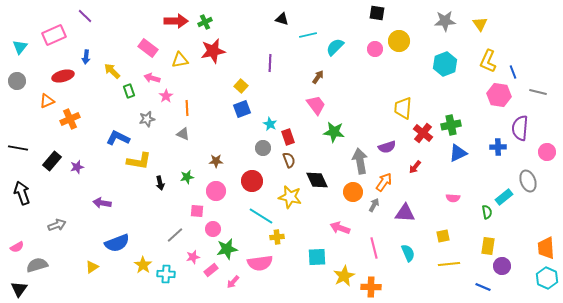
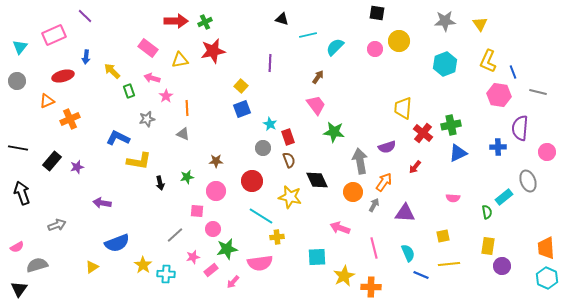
blue line at (483, 287): moved 62 px left, 12 px up
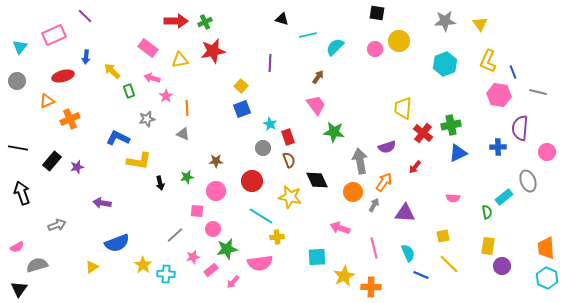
yellow line at (449, 264): rotated 50 degrees clockwise
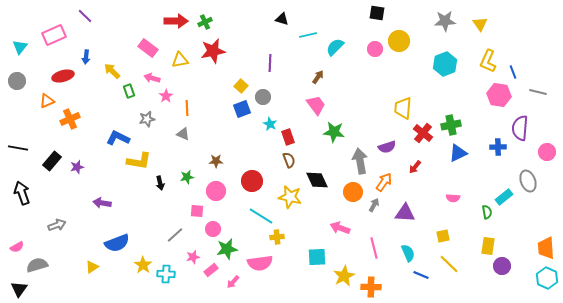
gray circle at (263, 148): moved 51 px up
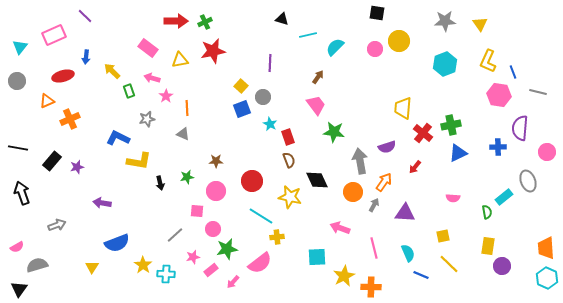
pink semicircle at (260, 263): rotated 30 degrees counterclockwise
yellow triangle at (92, 267): rotated 24 degrees counterclockwise
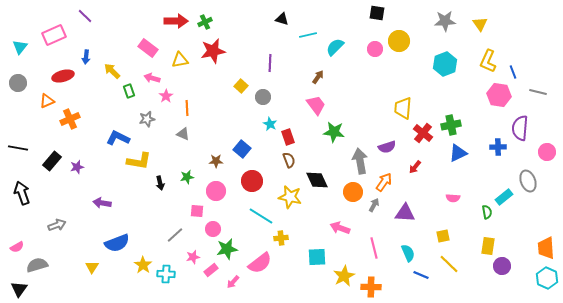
gray circle at (17, 81): moved 1 px right, 2 px down
blue square at (242, 109): moved 40 px down; rotated 30 degrees counterclockwise
yellow cross at (277, 237): moved 4 px right, 1 px down
